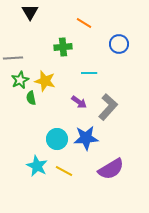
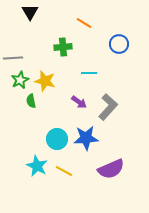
green semicircle: moved 3 px down
purple semicircle: rotated 8 degrees clockwise
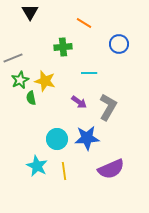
gray line: rotated 18 degrees counterclockwise
green semicircle: moved 3 px up
gray L-shape: rotated 12 degrees counterclockwise
blue star: moved 1 px right
yellow line: rotated 54 degrees clockwise
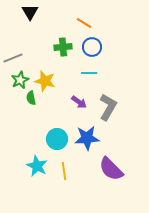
blue circle: moved 27 px left, 3 px down
purple semicircle: rotated 68 degrees clockwise
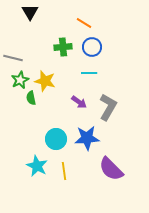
gray line: rotated 36 degrees clockwise
cyan circle: moved 1 px left
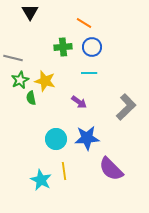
gray L-shape: moved 18 px right; rotated 16 degrees clockwise
cyan star: moved 4 px right, 14 px down
